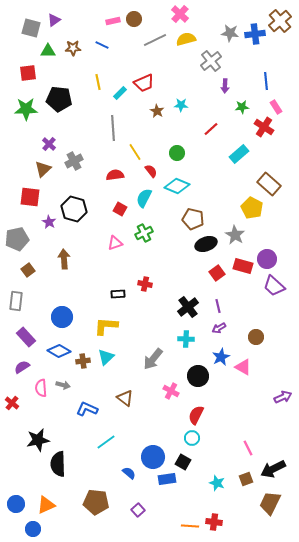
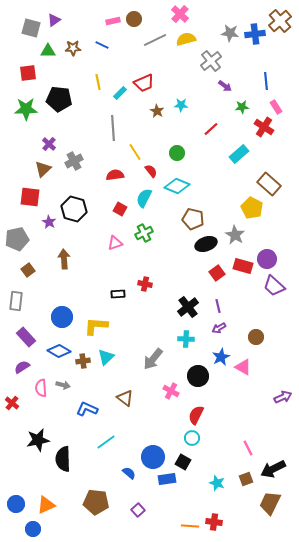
purple arrow at (225, 86): rotated 56 degrees counterclockwise
yellow L-shape at (106, 326): moved 10 px left
black semicircle at (58, 464): moved 5 px right, 5 px up
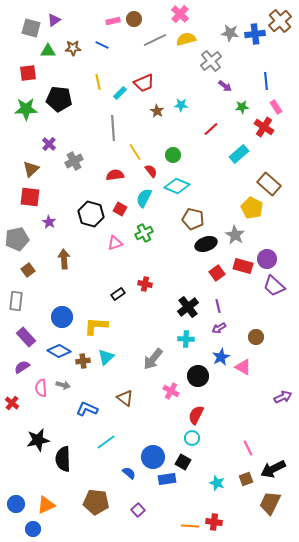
green circle at (177, 153): moved 4 px left, 2 px down
brown triangle at (43, 169): moved 12 px left
black hexagon at (74, 209): moved 17 px right, 5 px down
black rectangle at (118, 294): rotated 32 degrees counterclockwise
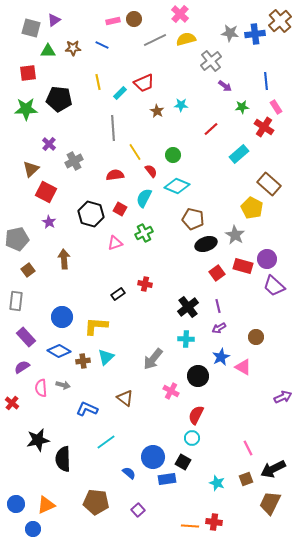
red square at (30, 197): moved 16 px right, 5 px up; rotated 20 degrees clockwise
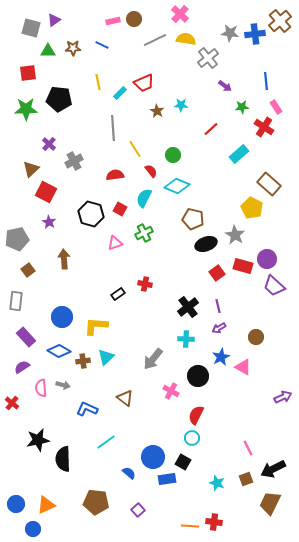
yellow semicircle at (186, 39): rotated 24 degrees clockwise
gray cross at (211, 61): moved 3 px left, 3 px up
yellow line at (135, 152): moved 3 px up
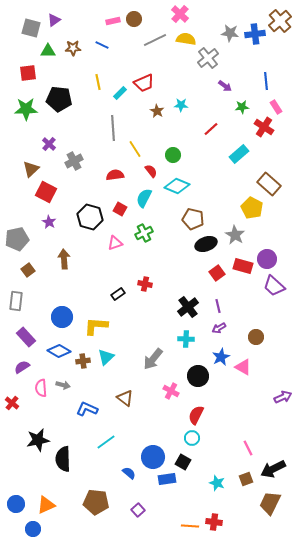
black hexagon at (91, 214): moved 1 px left, 3 px down
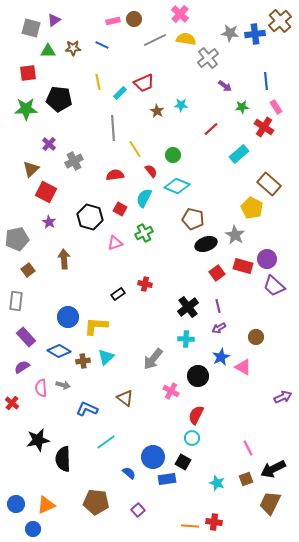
blue circle at (62, 317): moved 6 px right
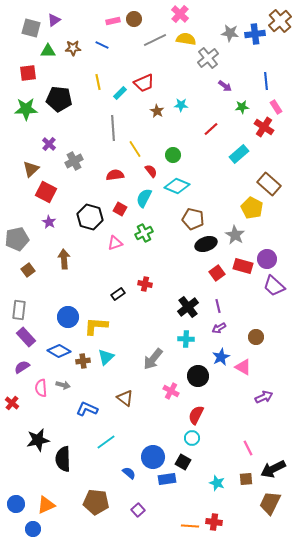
gray rectangle at (16, 301): moved 3 px right, 9 px down
purple arrow at (283, 397): moved 19 px left
brown square at (246, 479): rotated 16 degrees clockwise
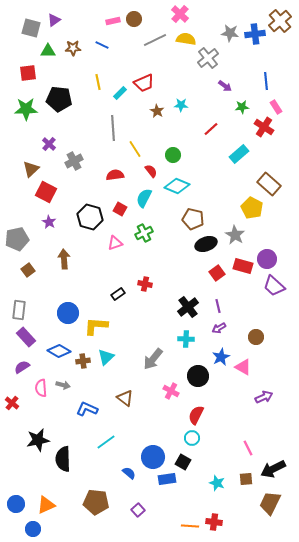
blue circle at (68, 317): moved 4 px up
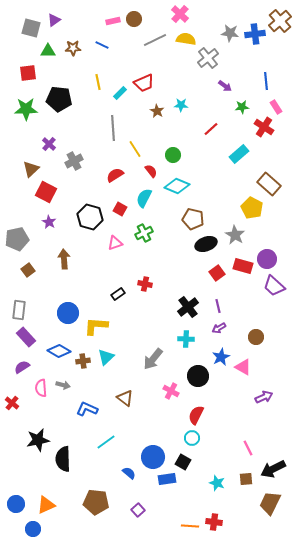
red semicircle at (115, 175): rotated 24 degrees counterclockwise
